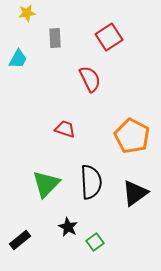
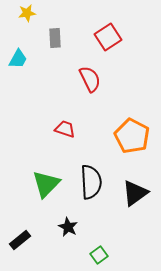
red square: moved 1 px left
green square: moved 4 px right, 13 px down
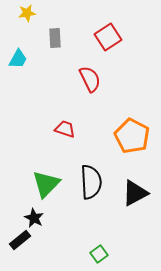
black triangle: rotated 8 degrees clockwise
black star: moved 34 px left, 9 px up
green square: moved 1 px up
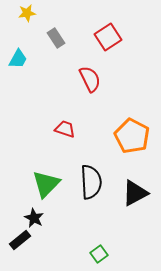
gray rectangle: moved 1 px right; rotated 30 degrees counterclockwise
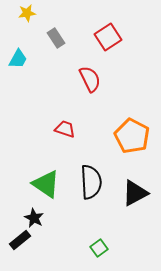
green triangle: rotated 40 degrees counterclockwise
green square: moved 6 px up
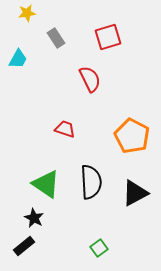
red square: rotated 16 degrees clockwise
black rectangle: moved 4 px right, 6 px down
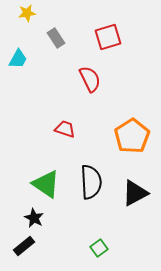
orange pentagon: rotated 12 degrees clockwise
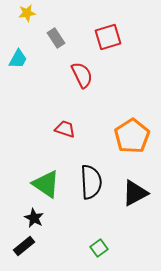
red semicircle: moved 8 px left, 4 px up
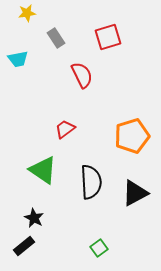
cyan trapezoid: rotated 50 degrees clockwise
red trapezoid: rotated 55 degrees counterclockwise
orange pentagon: rotated 16 degrees clockwise
green triangle: moved 3 px left, 14 px up
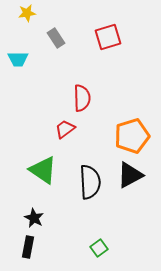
cyan trapezoid: rotated 10 degrees clockwise
red semicircle: moved 23 px down; rotated 24 degrees clockwise
black semicircle: moved 1 px left
black triangle: moved 5 px left, 18 px up
black rectangle: moved 4 px right, 1 px down; rotated 40 degrees counterclockwise
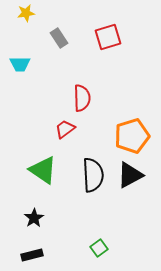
yellow star: moved 1 px left
gray rectangle: moved 3 px right
cyan trapezoid: moved 2 px right, 5 px down
black semicircle: moved 3 px right, 7 px up
black star: rotated 12 degrees clockwise
black rectangle: moved 4 px right, 8 px down; rotated 65 degrees clockwise
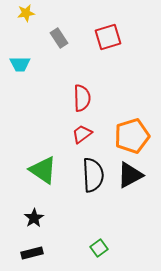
red trapezoid: moved 17 px right, 5 px down
black rectangle: moved 2 px up
